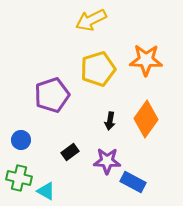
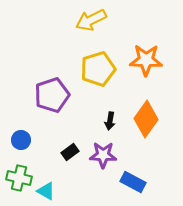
purple star: moved 4 px left, 6 px up
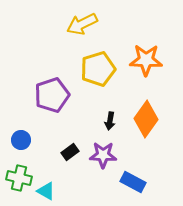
yellow arrow: moved 9 px left, 4 px down
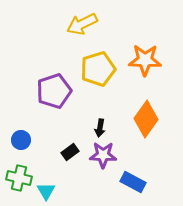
orange star: moved 1 px left
purple pentagon: moved 2 px right, 4 px up
black arrow: moved 10 px left, 7 px down
cyan triangle: rotated 30 degrees clockwise
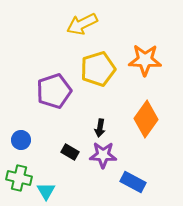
black rectangle: rotated 66 degrees clockwise
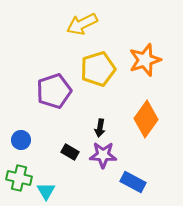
orange star: rotated 20 degrees counterclockwise
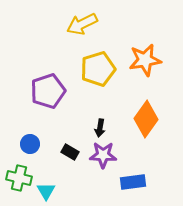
orange star: rotated 8 degrees clockwise
purple pentagon: moved 6 px left
blue circle: moved 9 px right, 4 px down
blue rectangle: rotated 35 degrees counterclockwise
